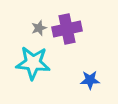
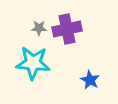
gray star: rotated 21 degrees clockwise
blue star: rotated 30 degrees clockwise
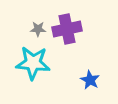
gray star: moved 1 px left, 1 px down
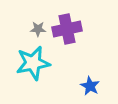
cyan star: rotated 16 degrees counterclockwise
blue star: moved 6 px down
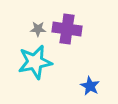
purple cross: rotated 20 degrees clockwise
cyan star: moved 2 px right, 1 px up
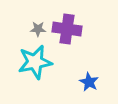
blue star: moved 1 px left, 4 px up
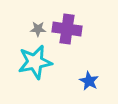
blue star: moved 1 px up
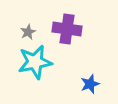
gray star: moved 10 px left, 3 px down; rotated 28 degrees counterclockwise
blue star: moved 1 px right, 3 px down; rotated 24 degrees clockwise
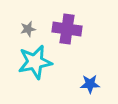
gray star: moved 3 px up; rotated 14 degrees clockwise
blue star: rotated 18 degrees clockwise
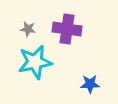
gray star: rotated 21 degrees clockwise
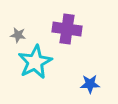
gray star: moved 10 px left, 6 px down
cyan star: rotated 16 degrees counterclockwise
